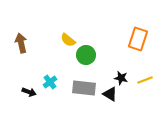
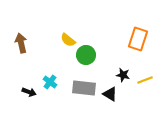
black star: moved 2 px right, 3 px up
cyan cross: rotated 16 degrees counterclockwise
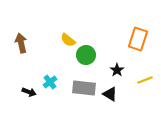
black star: moved 6 px left, 5 px up; rotated 24 degrees clockwise
cyan cross: rotated 16 degrees clockwise
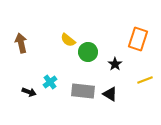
green circle: moved 2 px right, 3 px up
black star: moved 2 px left, 6 px up
gray rectangle: moved 1 px left, 3 px down
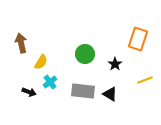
yellow semicircle: moved 27 px left, 22 px down; rotated 98 degrees counterclockwise
green circle: moved 3 px left, 2 px down
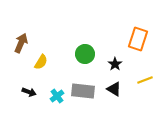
brown arrow: rotated 36 degrees clockwise
cyan cross: moved 7 px right, 14 px down
black triangle: moved 4 px right, 5 px up
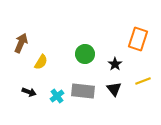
yellow line: moved 2 px left, 1 px down
black triangle: rotated 21 degrees clockwise
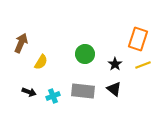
yellow line: moved 16 px up
black triangle: rotated 14 degrees counterclockwise
cyan cross: moved 4 px left; rotated 16 degrees clockwise
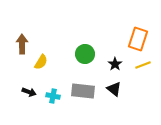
brown arrow: moved 1 px right, 1 px down; rotated 24 degrees counterclockwise
cyan cross: rotated 32 degrees clockwise
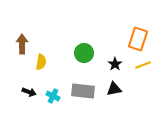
green circle: moved 1 px left, 1 px up
yellow semicircle: rotated 21 degrees counterclockwise
black triangle: rotated 49 degrees counterclockwise
cyan cross: rotated 16 degrees clockwise
